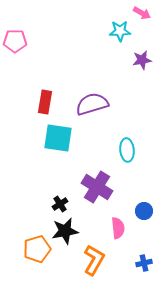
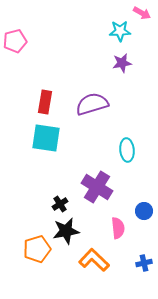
pink pentagon: rotated 15 degrees counterclockwise
purple star: moved 20 px left, 3 px down
cyan square: moved 12 px left
black star: moved 1 px right
orange L-shape: rotated 76 degrees counterclockwise
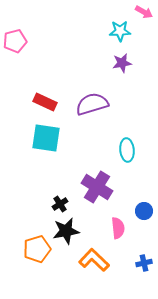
pink arrow: moved 2 px right, 1 px up
red rectangle: rotated 75 degrees counterclockwise
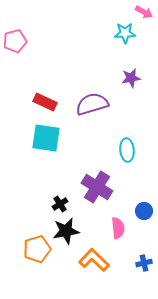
cyan star: moved 5 px right, 2 px down
purple star: moved 9 px right, 15 px down
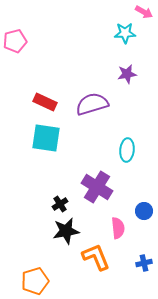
purple star: moved 4 px left, 4 px up
cyan ellipse: rotated 10 degrees clockwise
orange pentagon: moved 2 px left, 32 px down
orange L-shape: moved 2 px right, 3 px up; rotated 24 degrees clockwise
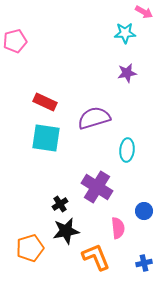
purple star: moved 1 px up
purple semicircle: moved 2 px right, 14 px down
orange pentagon: moved 5 px left, 33 px up
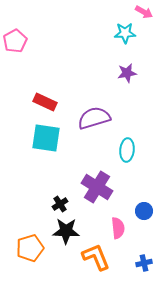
pink pentagon: rotated 15 degrees counterclockwise
black star: rotated 12 degrees clockwise
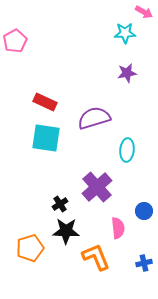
purple cross: rotated 16 degrees clockwise
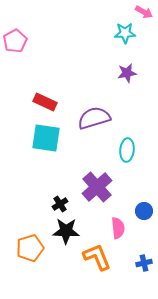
orange L-shape: moved 1 px right
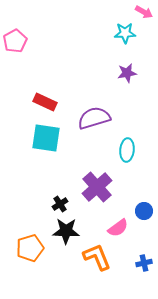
pink semicircle: rotated 60 degrees clockwise
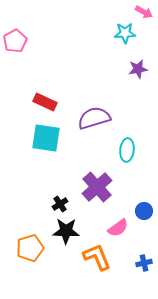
purple star: moved 11 px right, 4 px up
